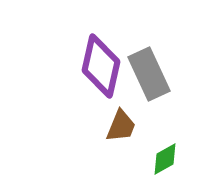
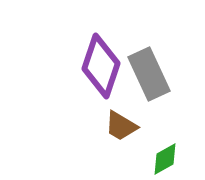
purple diamond: rotated 6 degrees clockwise
brown trapezoid: rotated 99 degrees clockwise
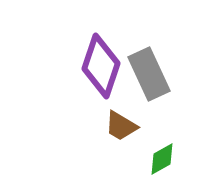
green diamond: moved 3 px left
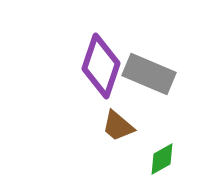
gray rectangle: rotated 42 degrees counterclockwise
brown trapezoid: moved 3 px left; rotated 9 degrees clockwise
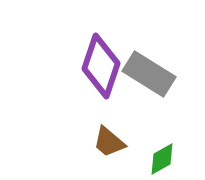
gray rectangle: rotated 9 degrees clockwise
brown trapezoid: moved 9 px left, 16 px down
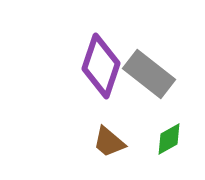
gray rectangle: rotated 6 degrees clockwise
green diamond: moved 7 px right, 20 px up
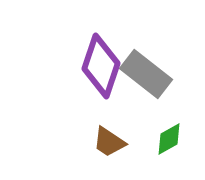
gray rectangle: moved 3 px left
brown trapezoid: rotated 6 degrees counterclockwise
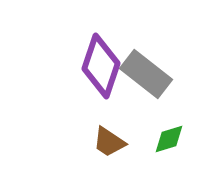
green diamond: rotated 12 degrees clockwise
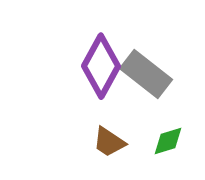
purple diamond: rotated 10 degrees clockwise
green diamond: moved 1 px left, 2 px down
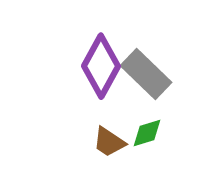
gray rectangle: rotated 6 degrees clockwise
green diamond: moved 21 px left, 8 px up
